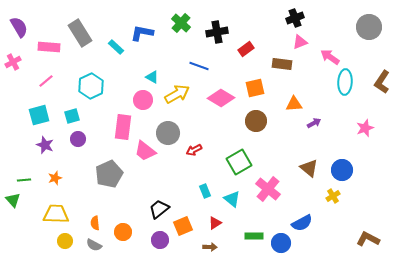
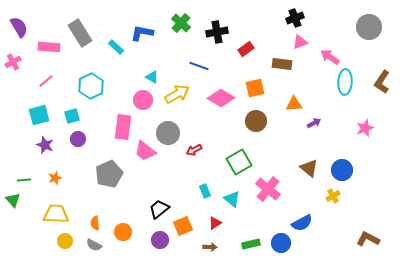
green rectangle at (254, 236): moved 3 px left, 8 px down; rotated 12 degrees counterclockwise
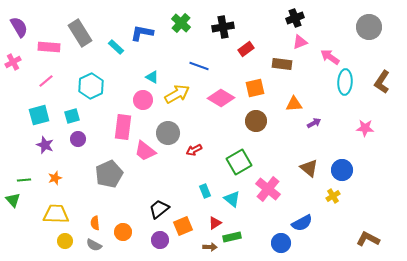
black cross at (217, 32): moved 6 px right, 5 px up
pink star at (365, 128): rotated 24 degrees clockwise
green rectangle at (251, 244): moved 19 px left, 7 px up
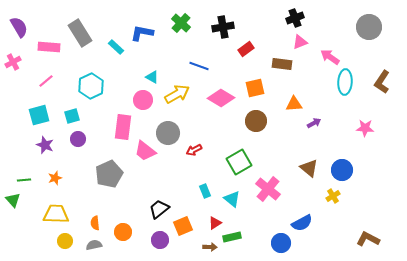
gray semicircle at (94, 245): rotated 140 degrees clockwise
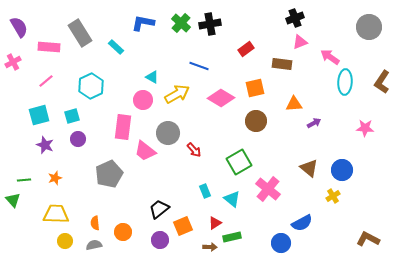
black cross at (223, 27): moved 13 px left, 3 px up
blue L-shape at (142, 33): moved 1 px right, 10 px up
red arrow at (194, 150): rotated 105 degrees counterclockwise
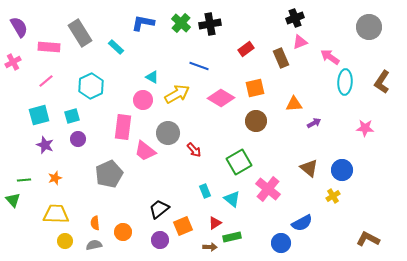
brown rectangle at (282, 64): moved 1 px left, 6 px up; rotated 60 degrees clockwise
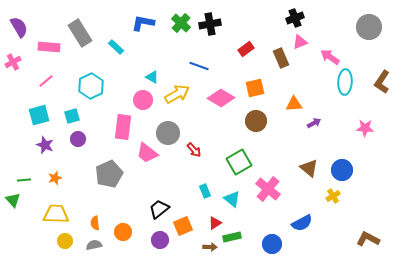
pink trapezoid at (145, 151): moved 2 px right, 2 px down
blue circle at (281, 243): moved 9 px left, 1 px down
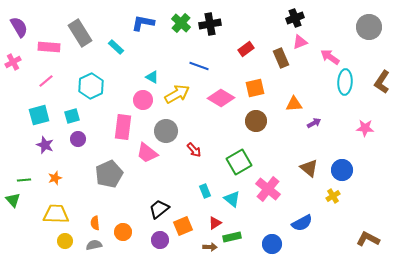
gray circle at (168, 133): moved 2 px left, 2 px up
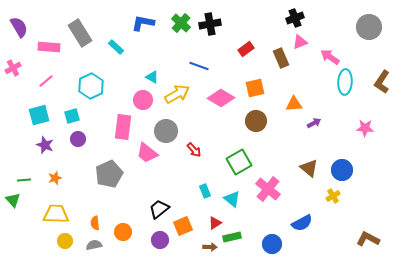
pink cross at (13, 62): moved 6 px down
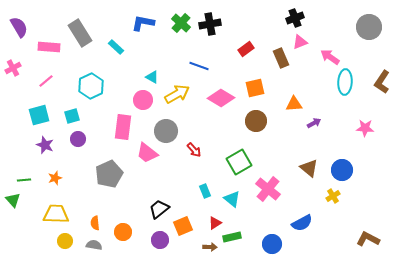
gray semicircle at (94, 245): rotated 21 degrees clockwise
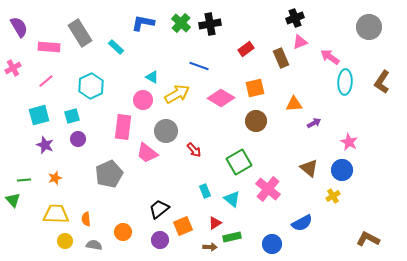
pink star at (365, 128): moved 16 px left, 14 px down; rotated 24 degrees clockwise
orange semicircle at (95, 223): moved 9 px left, 4 px up
